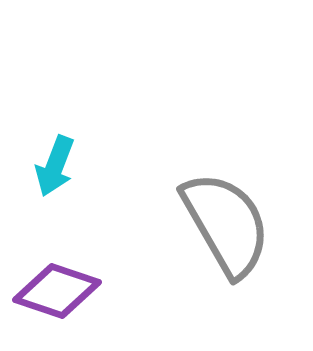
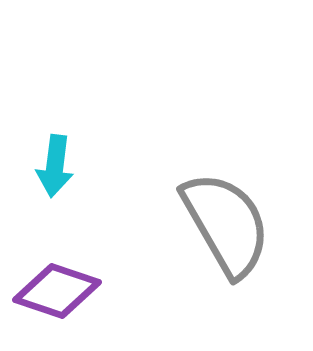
cyan arrow: rotated 14 degrees counterclockwise
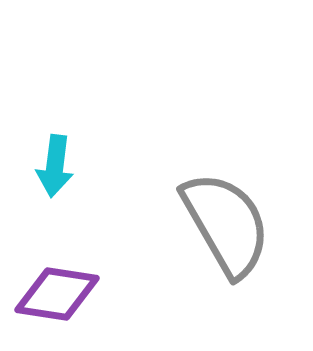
purple diamond: moved 3 px down; rotated 10 degrees counterclockwise
